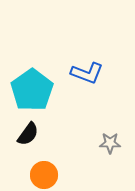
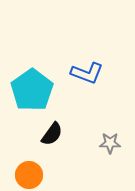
black semicircle: moved 24 px right
orange circle: moved 15 px left
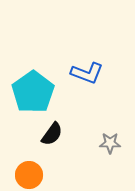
cyan pentagon: moved 1 px right, 2 px down
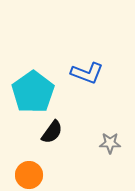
black semicircle: moved 2 px up
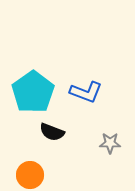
blue L-shape: moved 1 px left, 19 px down
black semicircle: rotated 75 degrees clockwise
orange circle: moved 1 px right
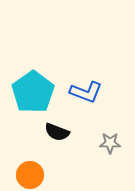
black semicircle: moved 5 px right
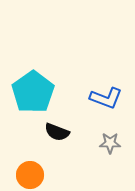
blue L-shape: moved 20 px right, 6 px down
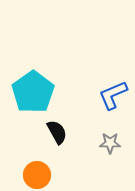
blue L-shape: moved 7 px right, 3 px up; rotated 136 degrees clockwise
black semicircle: rotated 140 degrees counterclockwise
orange circle: moved 7 px right
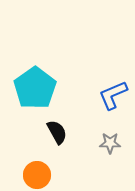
cyan pentagon: moved 2 px right, 4 px up
